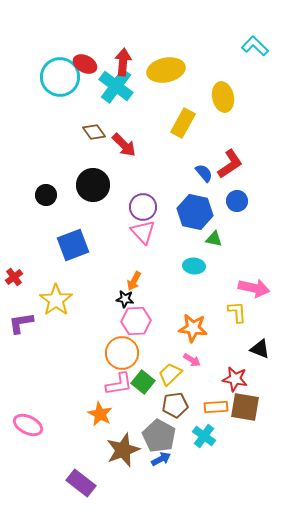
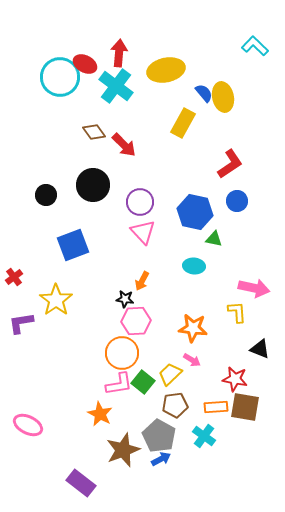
red arrow at (123, 62): moved 4 px left, 9 px up
blue semicircle at (204, 173): moved 80 px up
purple circle at (143, 207): moved 3 px left, 5 px up
orange arrow at (134, 281): moved 8 px right
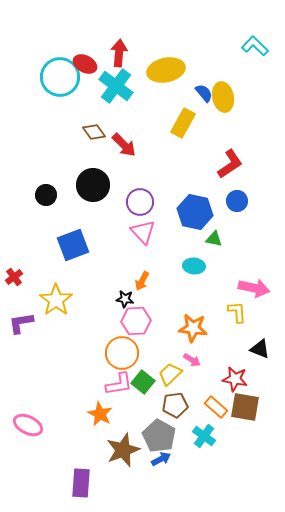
orange rectangle at (216, 407): rotated 45 degrees clockwise
purple rectangle at (81, 483): rotated 56 degrees clockwise
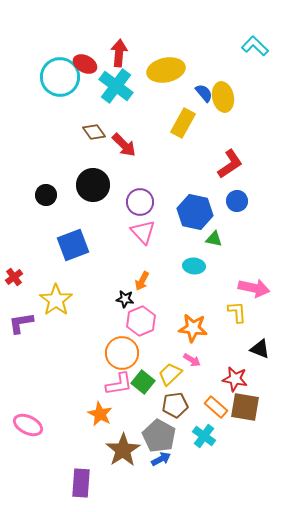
pink hexagon at (136, 321): moved 5 px right; rotated 20 degrees counterclockwise
brown star at (123, 450): rotated 12 degrees counterclockwise
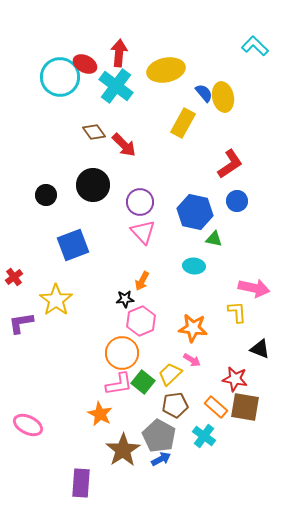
black star at (125, 299): rotated 12 degrees counterclockwise
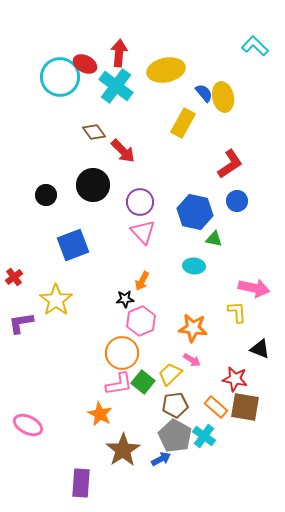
red arrow at (124, 145): moved 1 px left, 6 px down
gray pentagon at (159, 436): moved 16 px right
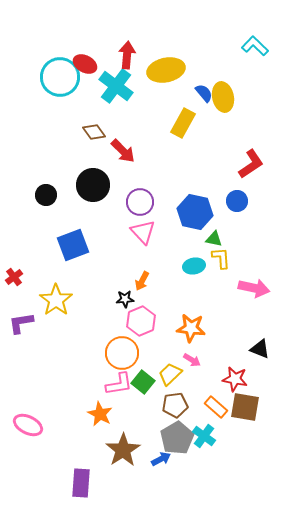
red arrow at (119, 53): moved 8 px right, 2 px down
red L-shape at (230, 164): moved 21 px right
cyan ellipse at (194, 266): rotated 15 degrees counterclockwise
yellow L-shape at (237, 312): moved 16 px left, 54 px up
orange star at (193, 328): moved 2 px left
gray pentagon at (175, 436): moved 2 px right, 2 px down; rotated 12 degrees clockwise
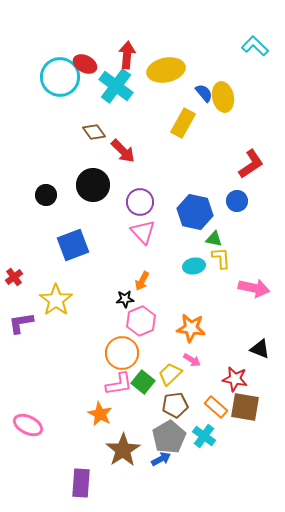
gray pentagon at (177, 438): moved 8 px left, 1 px up
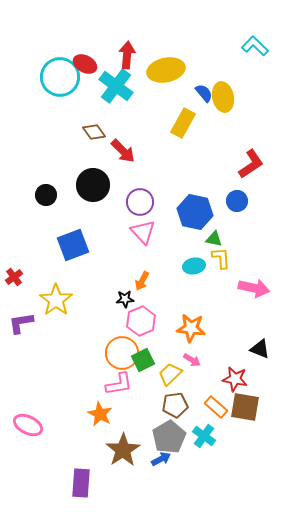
green square at (143, 382): moved 22 px up; rotated 25 degrees clockwise
